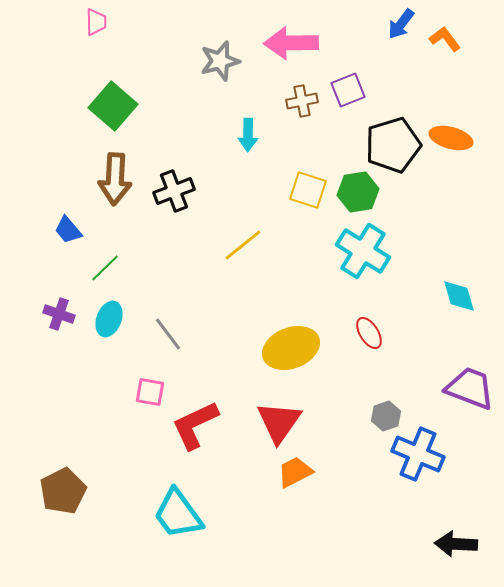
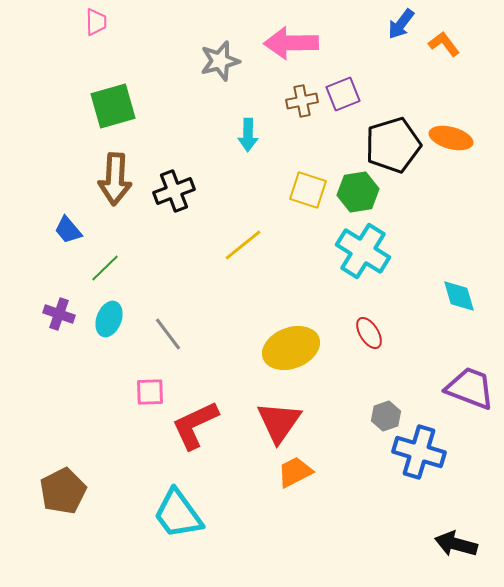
orange L-shape: moved 1 px left, 5 px down
purple square: moved 5 px left, 4 px down
green square: rotated 33 degrees clockwise
pink square: rotated 12 degrees counterclockwise
blue cross: moved 1 px right, 2 px up; rotated 6 degrees counterclockwise
black arrow: rotated 12 degrees clockwise
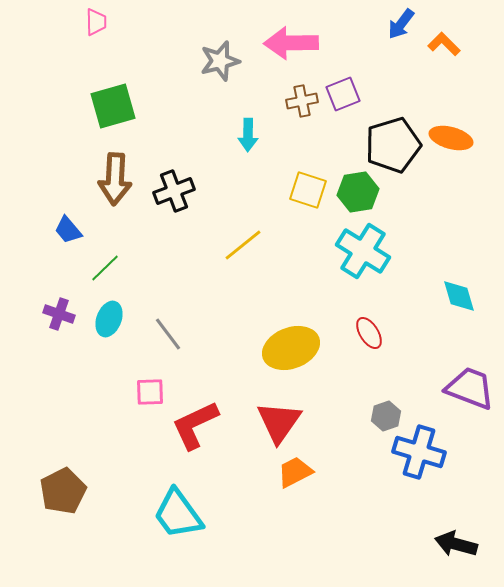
orange L-shape: rotated 8 degrees counterclockwise
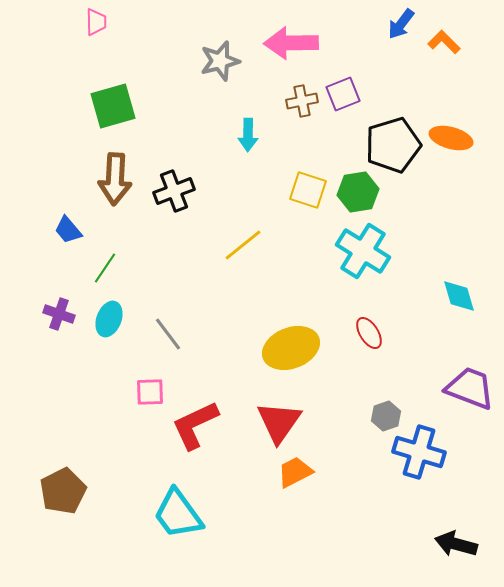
orange L-shape: moved 2 px up
green line: rotated 12 degrees counterclockwise
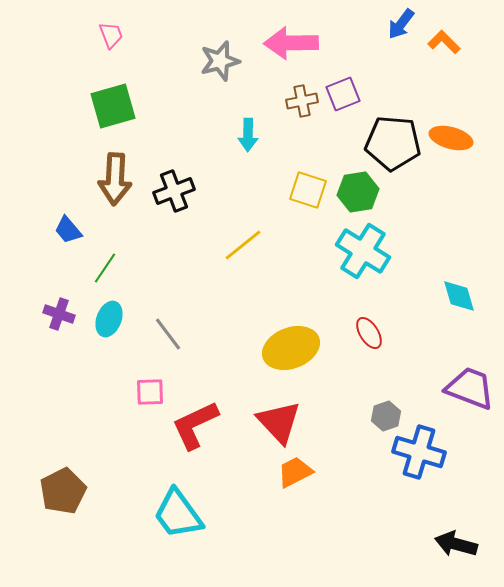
pink trapezoid: moved 15 px right, 13 px down; rotated 20 degrees counterclockwise
black pentagon: moved 2 px up; rotated 22 degrees clockwise
red triangle: rotated 18 degrees counterclockwise
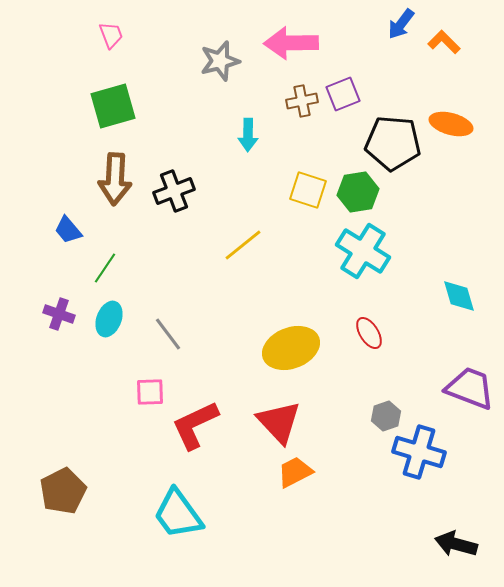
orange ellipse: moved 14 px up
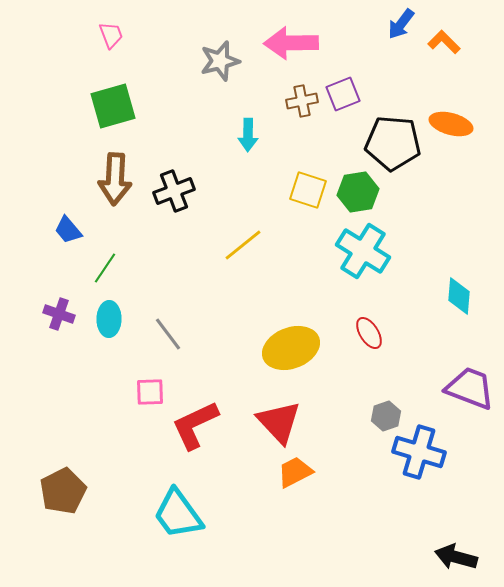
cyan diamond: rotated 21 degrees clockwise
cyan ellipse: rotated 20 degrees counterclockwise
black arrow: moved 13 px down
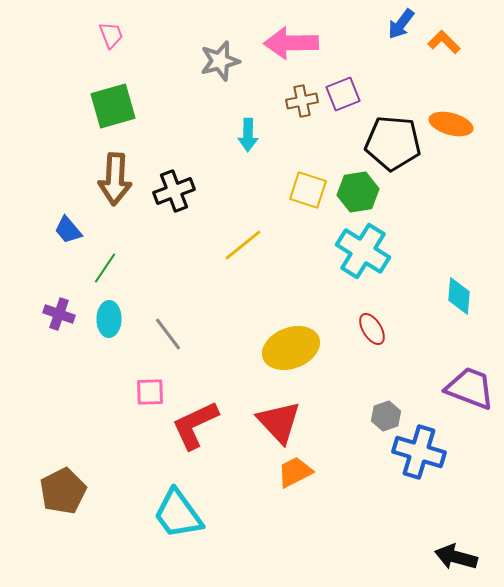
red ellipse: moved 3 px right, 4 px up
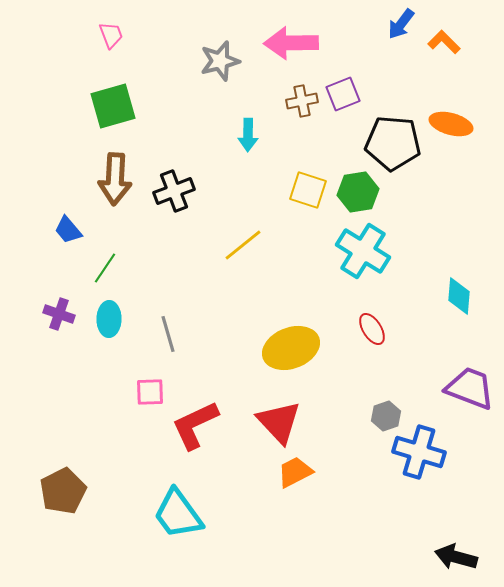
gray line: rotated 21 degrees clockwise
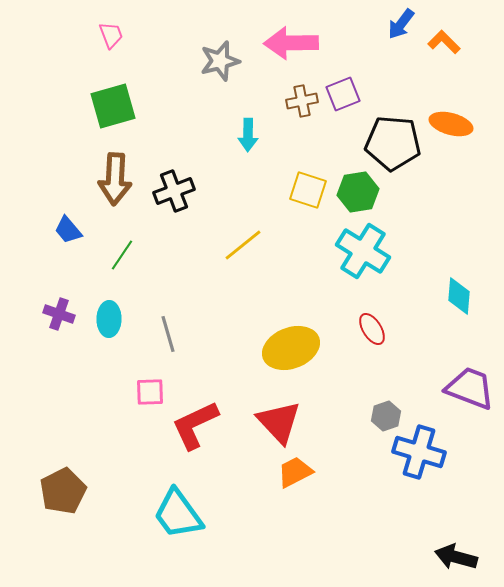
green line: moved 17 px right, 13 px up
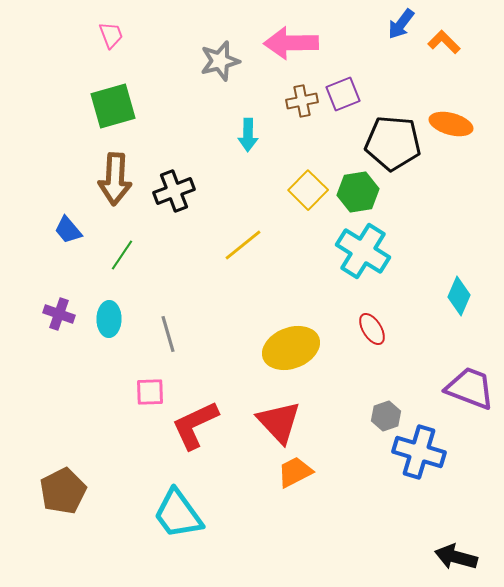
yellow square: rotated 27 degrees clockwise
cyan diamond: rotated 18 degrees clockwise
